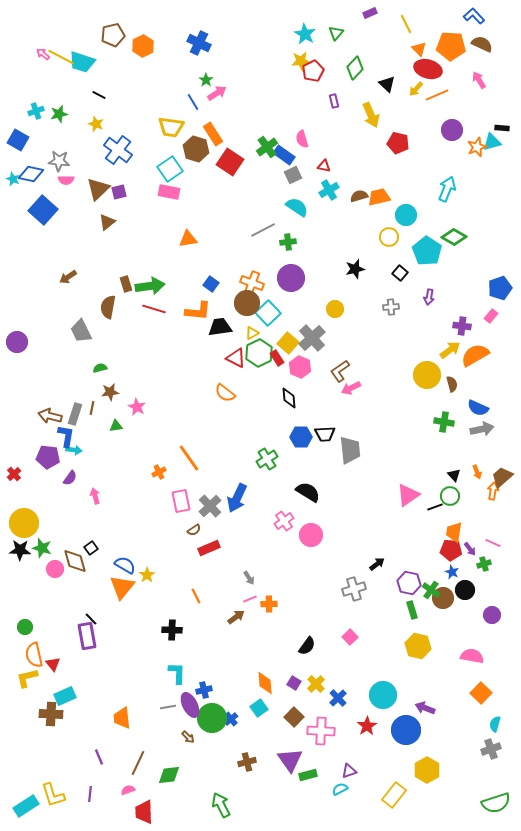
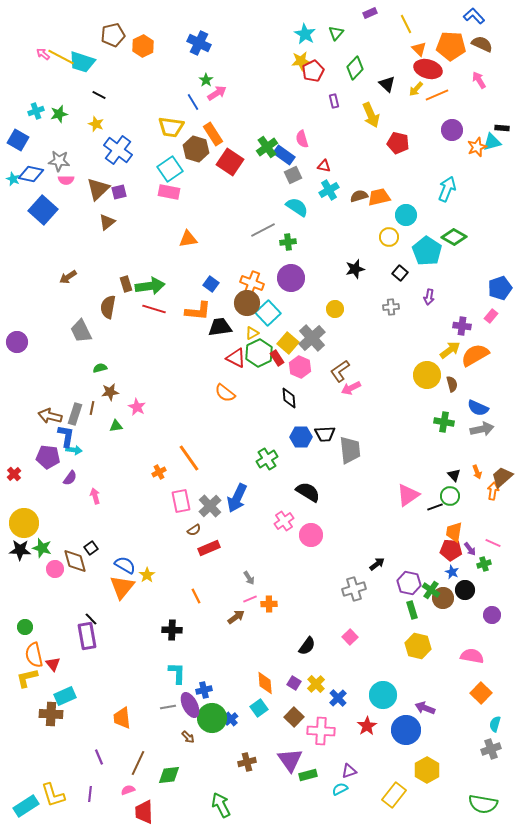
green semicircle at (496, 803): moved 13 px left, 1 px down; rotated 28 degrees clockwise
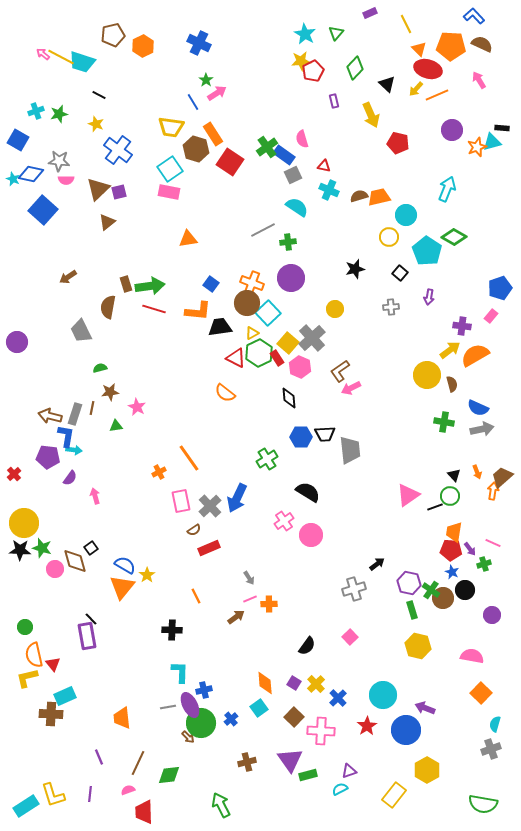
cyan cross at (329, 190): rotated 36 degrees counterclockwise
cyan L-shape at (177, 673): moved 3 px right, 1 px up
green circle at (212, 718): moved 11 px left, 5 px down
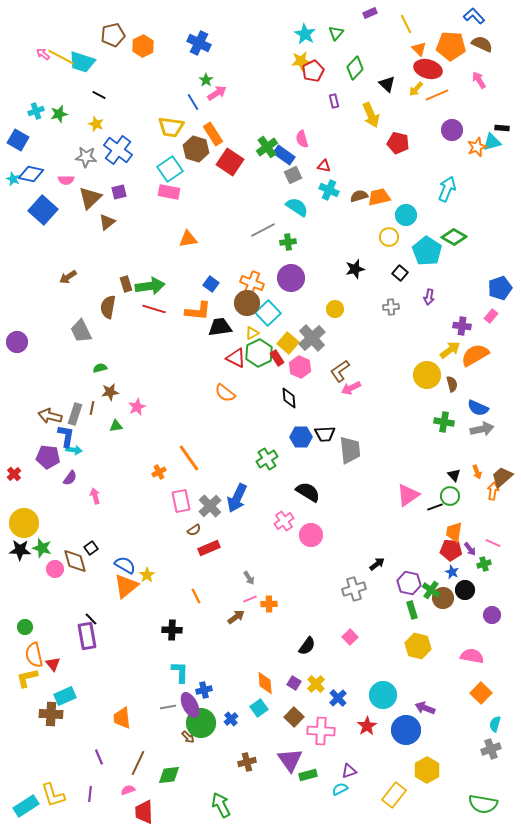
gray star at (59, 161): moved 27 px right, 4 px up
brown triangle at (98, 189): moved 8 px left, 9 px down
pink star at (137, 407): rotated 18 degrees clockwise
orange triangle at (122, 587): moved 4 px right, 1 px up; rotated 12 degrees clockwise
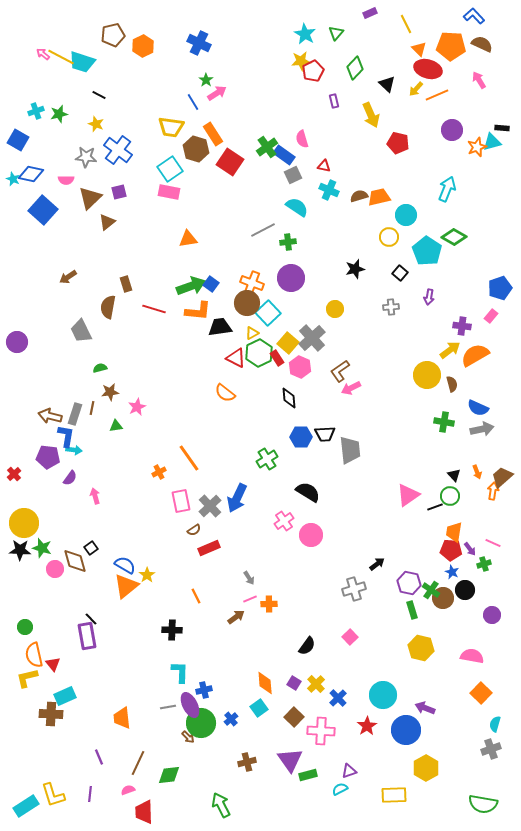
green arrow at (150, 286): moved 41 px right; rotated 12 degrees counterclockwise
yellow hexagon at (418, 646): moved 3 px right, 2 px down
yellow hexagon at (427, 770): moved 1 px left, 2 px up
yellow rectangle at (394, 795): rotated 50 degrees clockwise
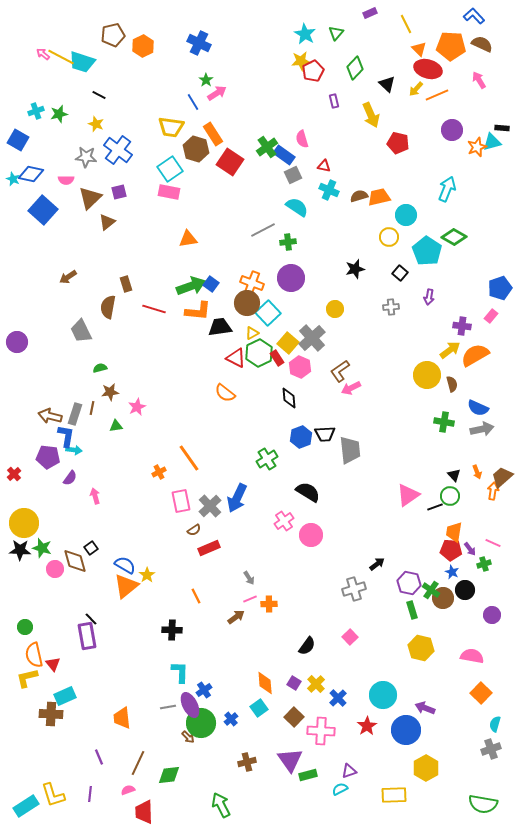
blue hexagon at (301, 437): rotated 20 degrees counterclockwise
blue cross at (204, 690): rotated 21 degrees counterclockwise
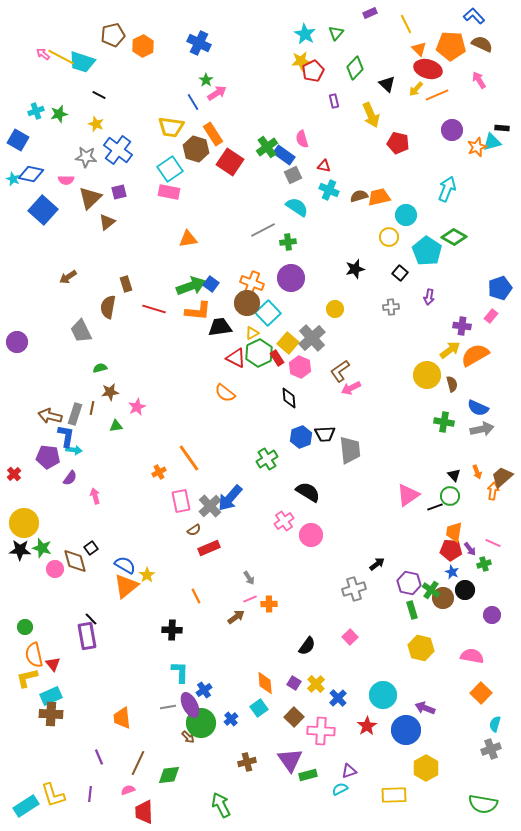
blue arrow at (237, 498): moved 7 px left; rotated 16 degrees clockwise
cyan rectangle at (65, 696): moved 14 px left
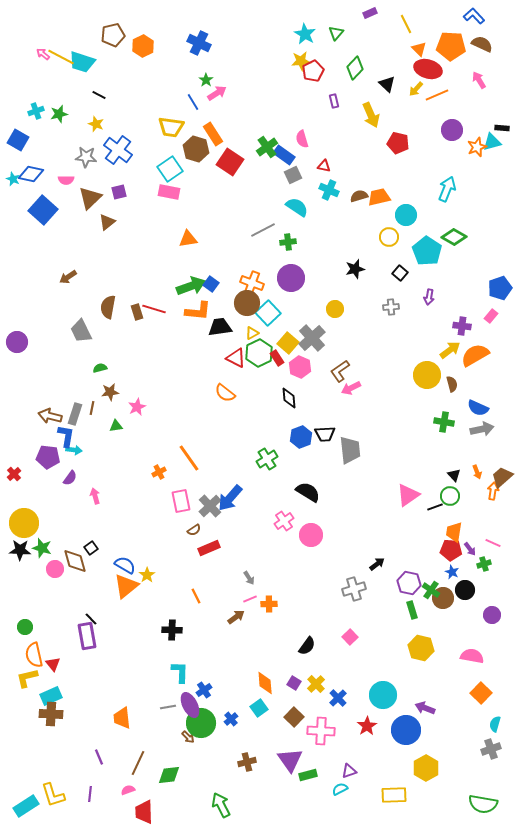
brown rectangle at (126, 284): moved 11 px right, 28 px down
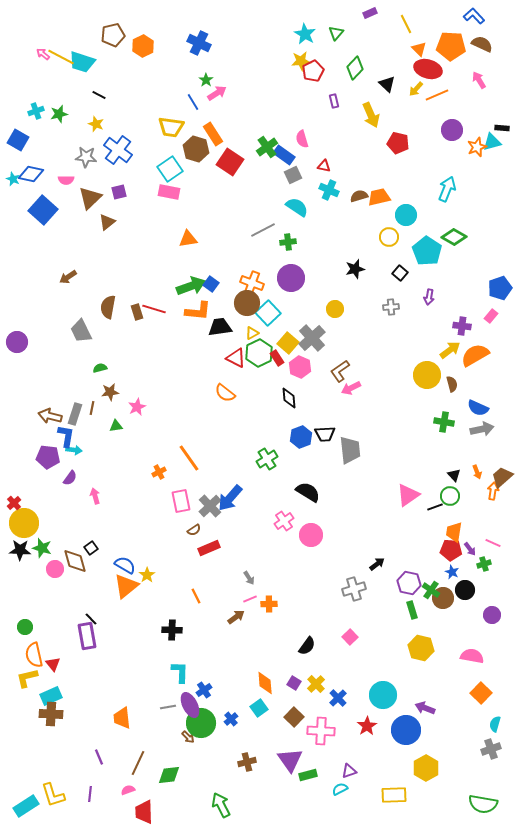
red cross at (14, 474): moved 29 px down
